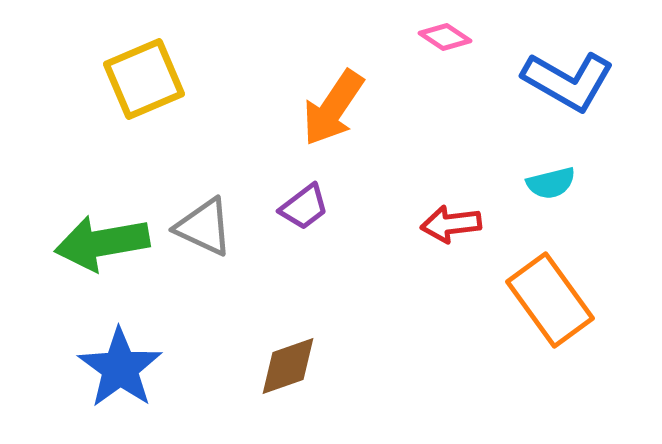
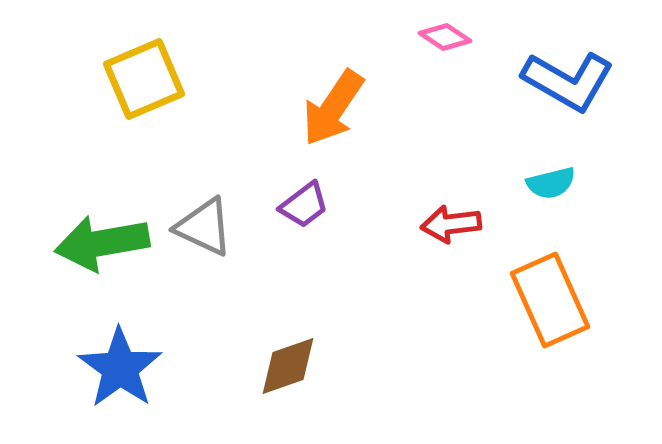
purple trapezoid: moved 2 px up
orange rectangle: rotated 12 degrees clockwise
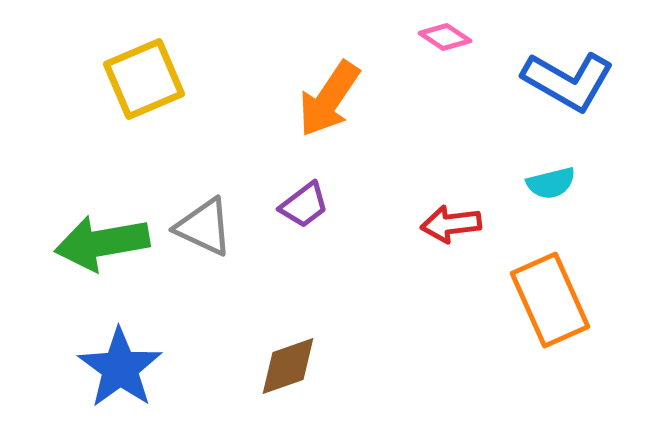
orange arrow: moved 4 px left, 9 px up
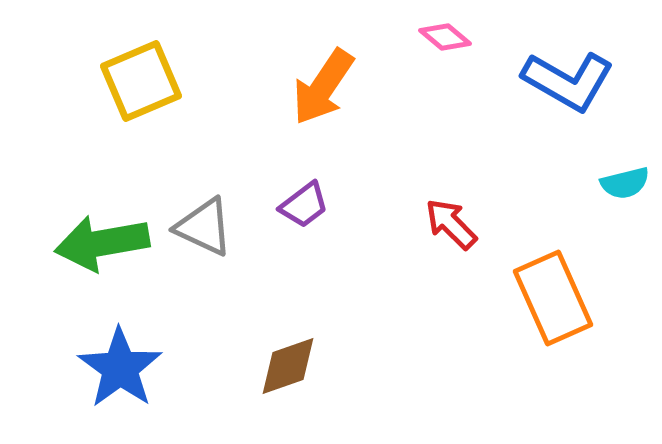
pink diamond: rotated 6 degrees clockwise
yellow square: moved 3 px left, 2 px down
orange arrow: moved 6 px left, 12 px up
cyan semicircle: moved 74 px right
red arrow: rotated 52 degrees clockwise
orange rectangle: moved 3 px right, 2 px up
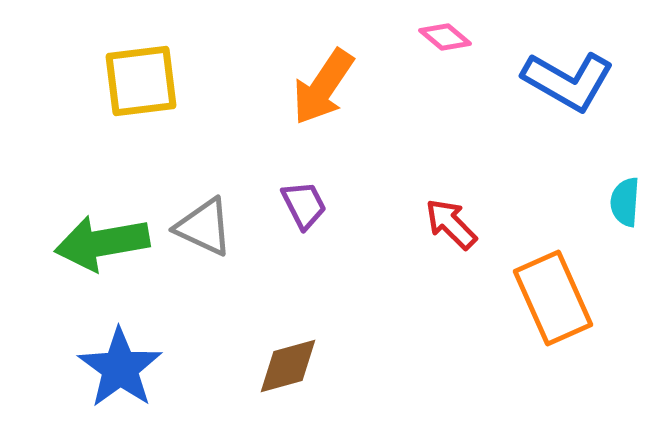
yellow square: rotated 16 degrees clockwise
cyan semicircle: moved 19 px down; rotated 108 degrees clockwise
purple trapezoid: rotated 80 degrees counterclockwise
brown diamond: rotated 4 degrees clockwise
